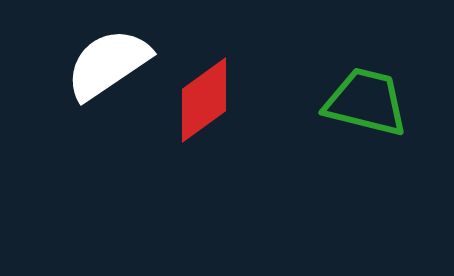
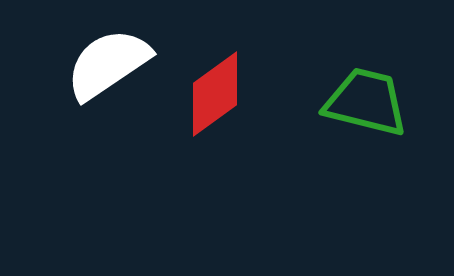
red diamond: moved 11 px right, 6 px up
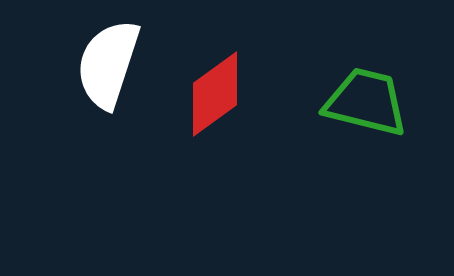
white semicircle: rotated 38 degrees counterclockwise
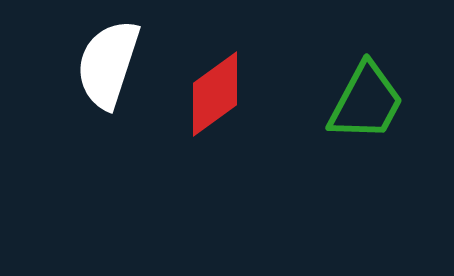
green trapezoid: rotated 104 degrees clockwise
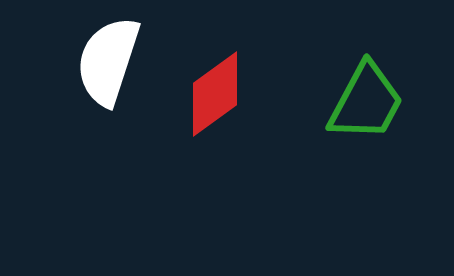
white semicircle: moved 3 px up
